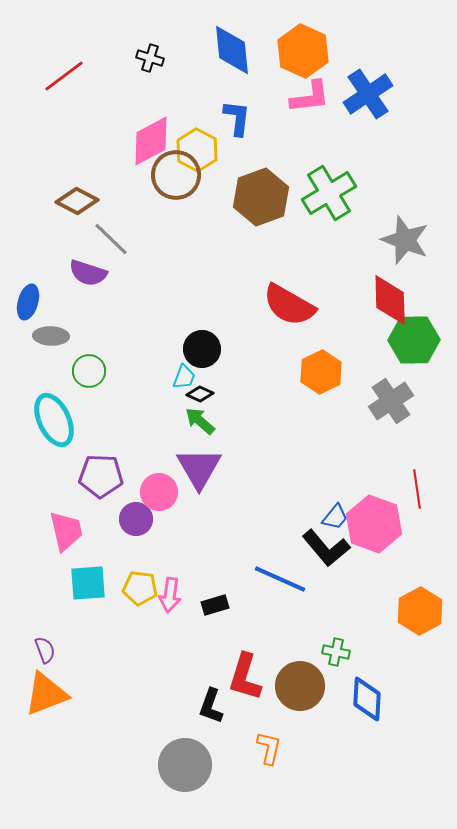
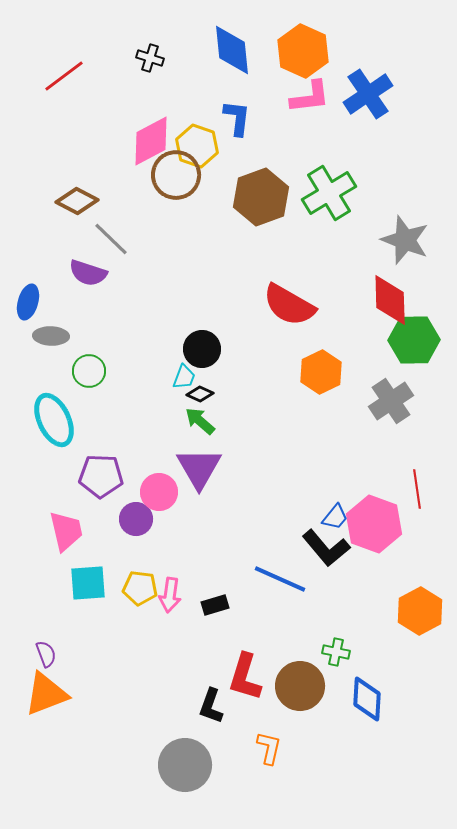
yellow hexagon at (197, 150): moved 4 px up; rotated 9 degrees counterclockwise
purple semicircle at (45, 650): moved 1 px right, 4 px down
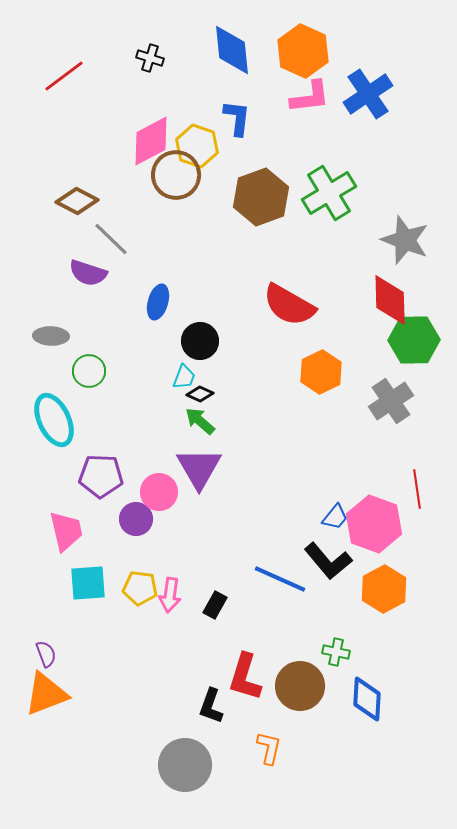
blue ellipse at (28, 302): moved 130 px right
black circle at (202, 349): moved 2 px left, 8 px up
black L-shape at (326, 548): moved 2 px right, 13 px down
black rectangle at (215, 605): rotated 44 degrees counterclockwise
orange hexagon at (420, 611): moved 36 px left, 22 px up
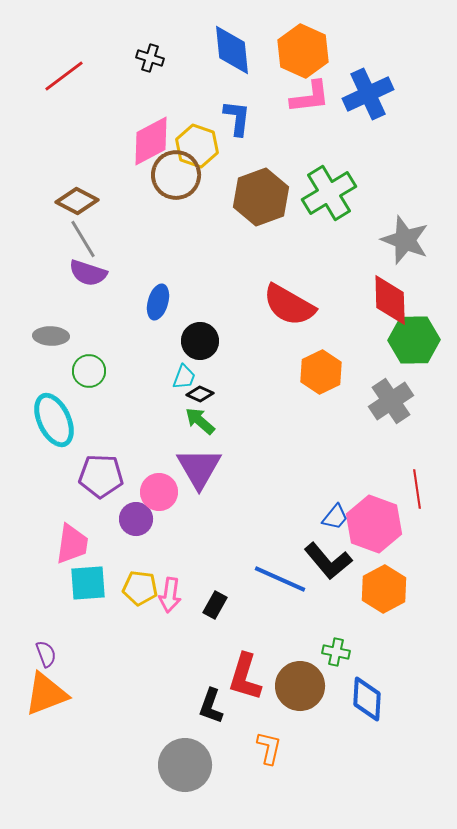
blue cross at (368, 94): rotated 9 degrees clockwise
gray line at (111, 239): moved 28 px left; rotated 15 degrees clockwise
pink trapezoid at (66, 531): moved 6 px right, 13 px down; rotated 21 degrees clockwise
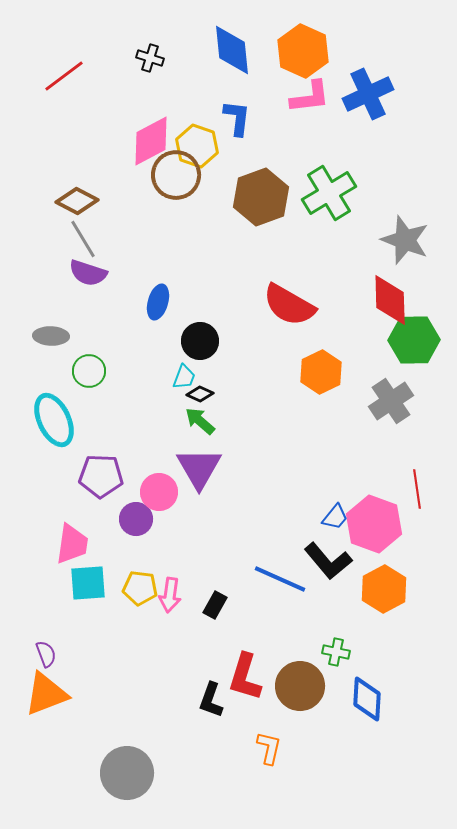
black L-shape at (211, 706): moved 6 px up
gray circle at (185, 765): moved 58 px left, 8 px down
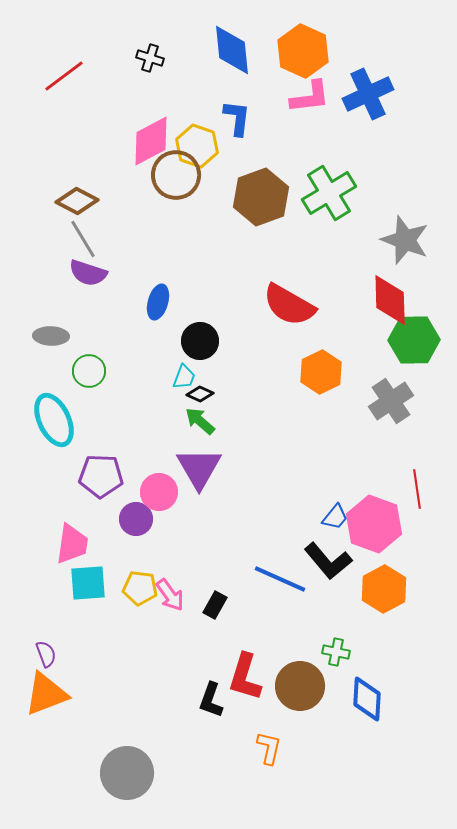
pink arrow at (170, 595): rotated 44 degrees counterclockwise
